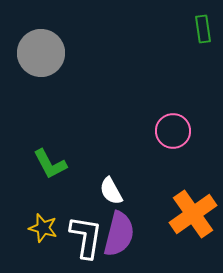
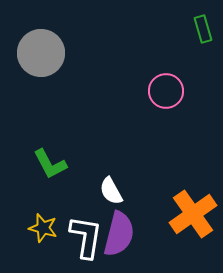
green rectangle: rotated 8 degrees counterclockwise
pink circle: moved 7 px left, 40 px up
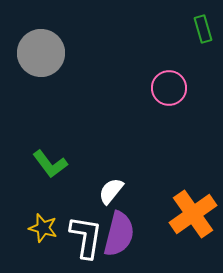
pink circle: moved 3 px right, 3 px up
green L-shape: rotated 9 degrees counterclockwise
white semicircle: rotated 68 degrees clockwise
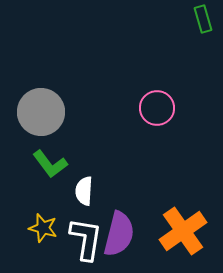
green rectangle: moved 10 px up
gray circle: moved 59 px down
pink circle: moved 12 px left, 20 px down
white semicircle: moved 27 px left; rotated 36 degrees counterclockwise
orange cross: moved 10 px left, 17 px down
white L-shape: moved 2 px down
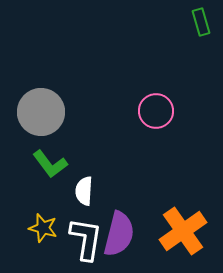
green rectangle: moved 2 px left, 3 px down
pink circle: moved 1 px left, 3 px down
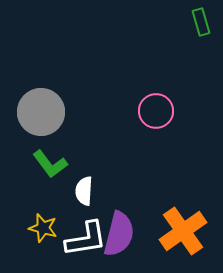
white L-shape: rotated 72 degrees clockwise
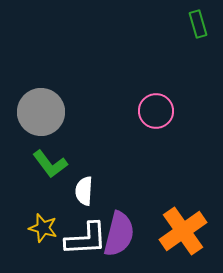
green rectangle: moved 3 px left, 2 px down
white L-shape: rotated 6 degrees clockwise
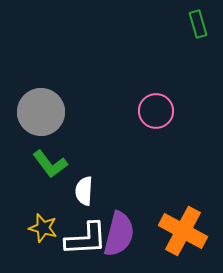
orange cross: rotated 27 degrees counterclockwise
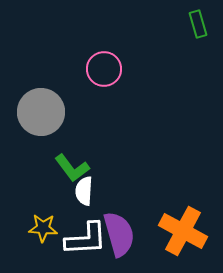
pink circle: moved 52 px left, 42 px up
green L-shape: moved 22 px right, 4 px down
yellow star: rotated 12 degrees counterclockwise
purple semicircle: rotated 30 degrees counterclockwise
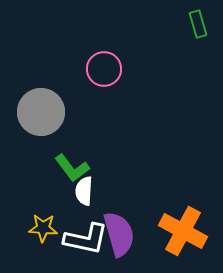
white L-shape: rotated 15 degrees clockwise
